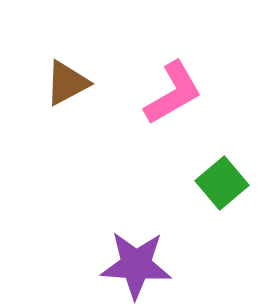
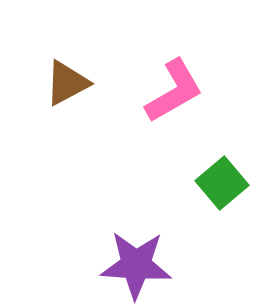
pink L-shape: moved 1 px right, 2 px up
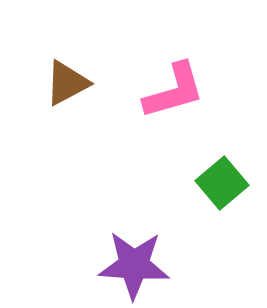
pink L-shape: rotated 14 degrees clockwise
purple star: moved 2 px left
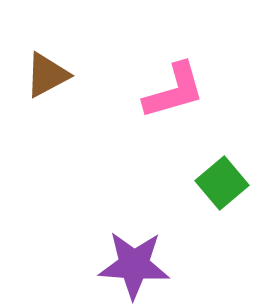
brown triangle: moved 20 px left, 8 px up
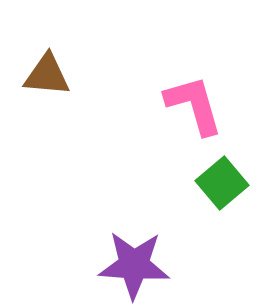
brown triangle: rotated 33 degrees clockwise
pink L-shape: moved 20 px right, 14 px down; rotated 90 degrees counterclockwise
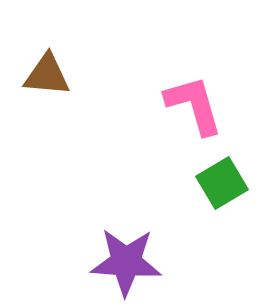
green square: rotated 9 degrees clockwise
purple star: moved 8 px left, 3 px up
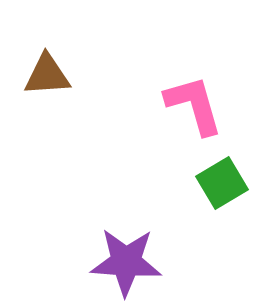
brown triangle: rotated 9 degrees counterclockwise
